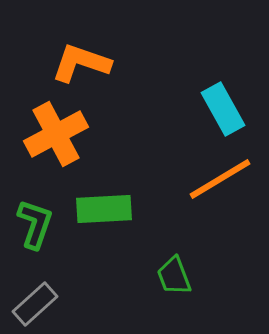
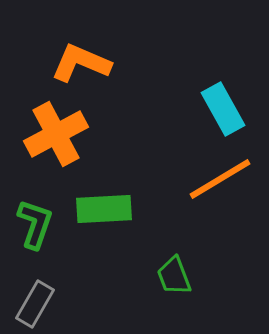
orange L-shape: rotated 4 degrees clockwise
gray rectangle: rotated 18 degrees counterclockwise
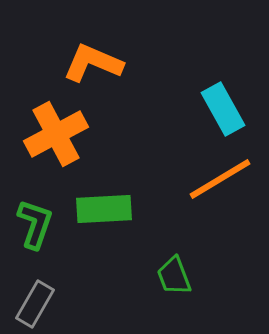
orange L-shape: moved 12 px right
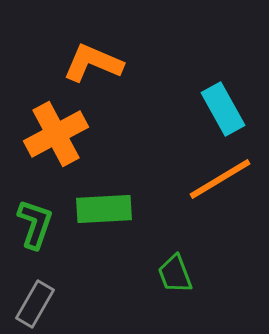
green trapezoid: moved 1 px right, 2 px up
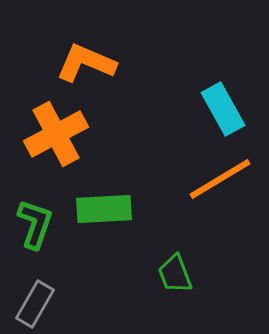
orange L-shape: moved 7 px left
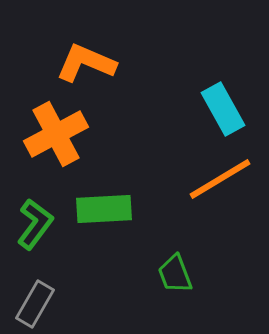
green L-shape: rotated 18 degrees clockwise
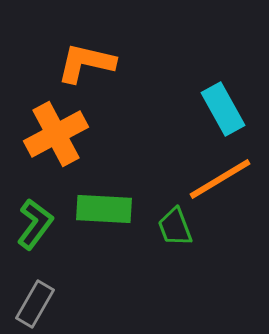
orange L-shape: rotated 10 degrees counterclockwise
green rectangle: rotated 6 degrees clockwise
green trapezoid: moved 47 px up
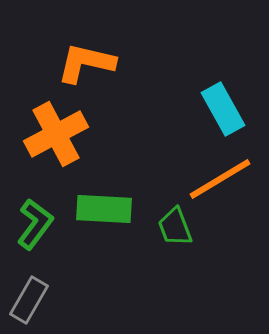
gray rectangle: moved 6 px left, 4 px up
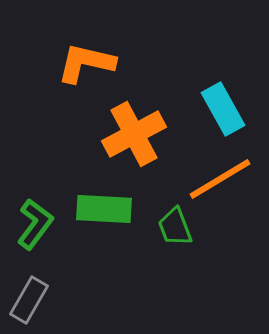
orange cross: moved 78 px right
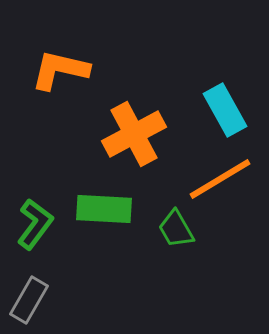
orange L-shape: moved 26 px left, 7 px down
cyan rectangle: moved 2 px right, 1 px down
green trapezoid: moved 1 px right, 2 px down; rotated 9 degrees counterclockwise
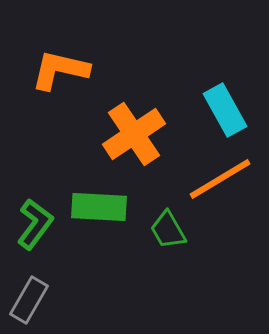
orange cross: rotated 6 degrees counterclockwise
green rectangle: moved 5 px left, 2 px up
green trapezoid: moved 8 px left, 1 px down
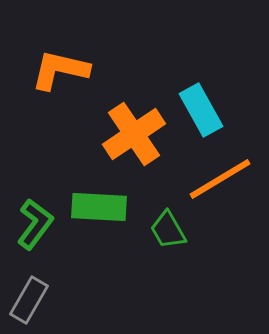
cyan rectangle: moved 24 px left
